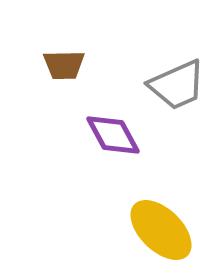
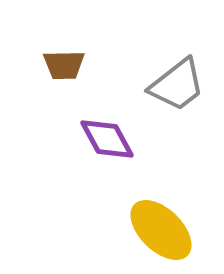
gray trapezoid: rotated 14 degrees counterclockwise
purple diamond: moved 6 px left, 4 px down
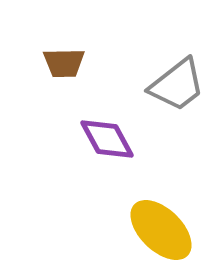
brown trapezoid: moved 2 px up
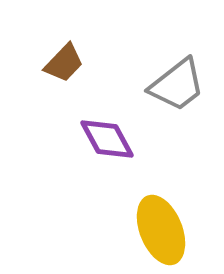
brown trapezoid: rotated 45 degrees counterclockwise
yellow ellipse: rotated 24 degrees clockwise
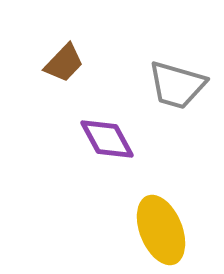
gray trapezoid: rotated 54 degrees clockwise
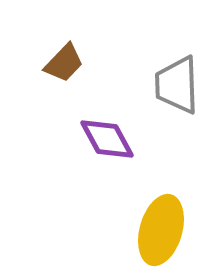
gray trapezoid: rotated 72 degrees clockwise
yellow ellipse: rotated 38 degrees clockwise
